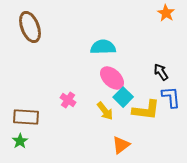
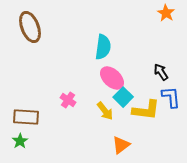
cyan semicircle: rotated 100 degrees clockwise
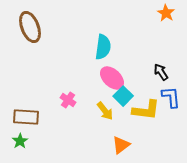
cyan square: moved 1 px up
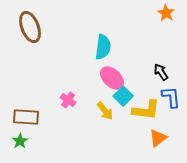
orange triangle: moved 37 px right, 7 px up
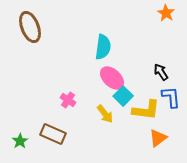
yellow arrow: moved 3 px down
brown rectangle: moved 27 px right, 17 px down; rotated 20 degrees clockwise
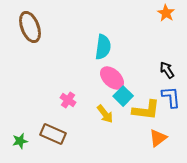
black arrow: moved 6 px right, 2 px up
green star: rotated 21 degrees clockwise
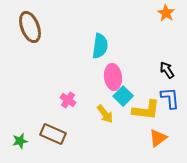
cyan semicircle: moved 3 px left, 1 px up
pink ellipse: moved 1 px right, 1 px up; rotated 40 degrees clockwise
blue L-shape: moved 1 px left, 1 px down
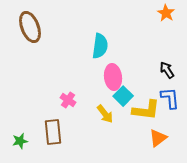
brown rectangle: moved 2 px up; rotated 60 degrees clockwise
